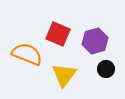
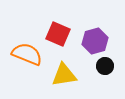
black circle: moved 1 px left, 3 px up
yellow triangle: rotated 44 degrees clockwise
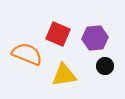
purple hexagon: moved 3 px up; rotated 10 degrees clockwise
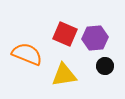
red square: moved 7 px right
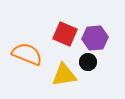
black circle: moved 17 px left, 4 px up
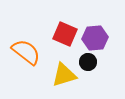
orange semicircle: moved 1 px left, 2 px up; rotated 16 degrees clockwise
yellow triangle: rotated 8 degrees counterclockwise
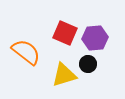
red square: moved 1 px up
black circle: moved 2 px down
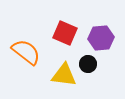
purple hexagon: moved 6 px right
yellow triangle: rotated 24 degrees clockwise
